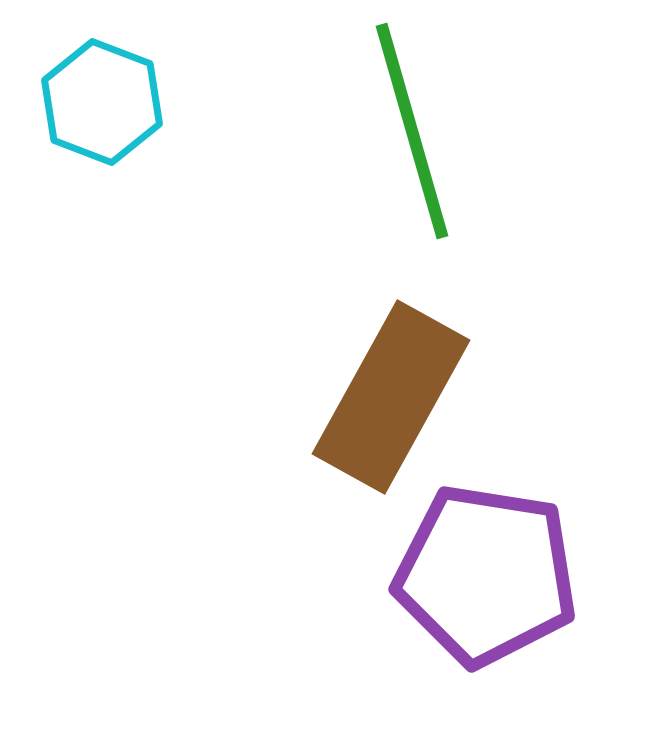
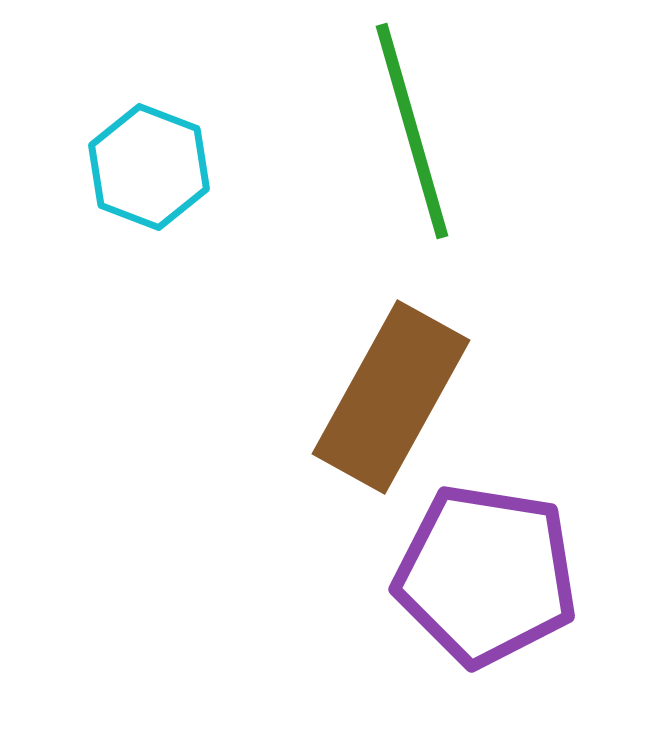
cyan hexagon: moved 47 px right, 65 px down
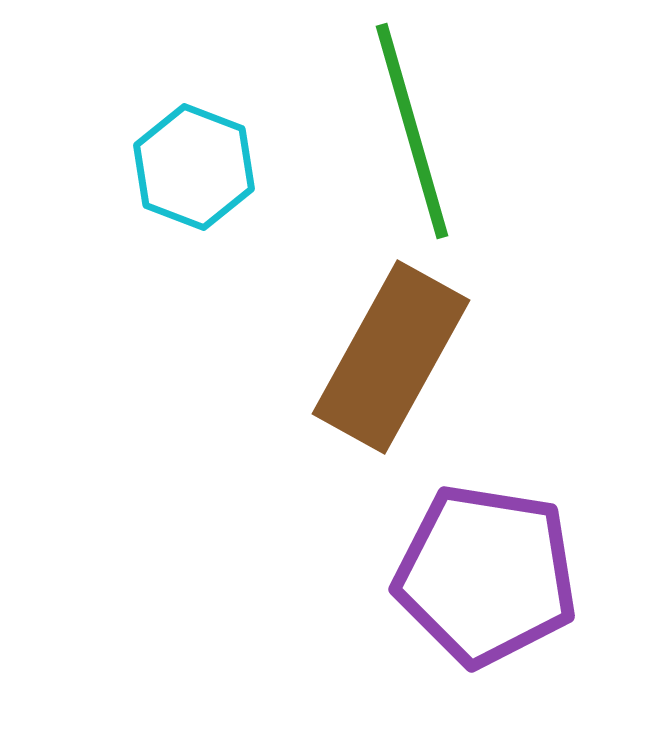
cyan hexagon: moved 45 px right
brown rectangle: moved 40 px up
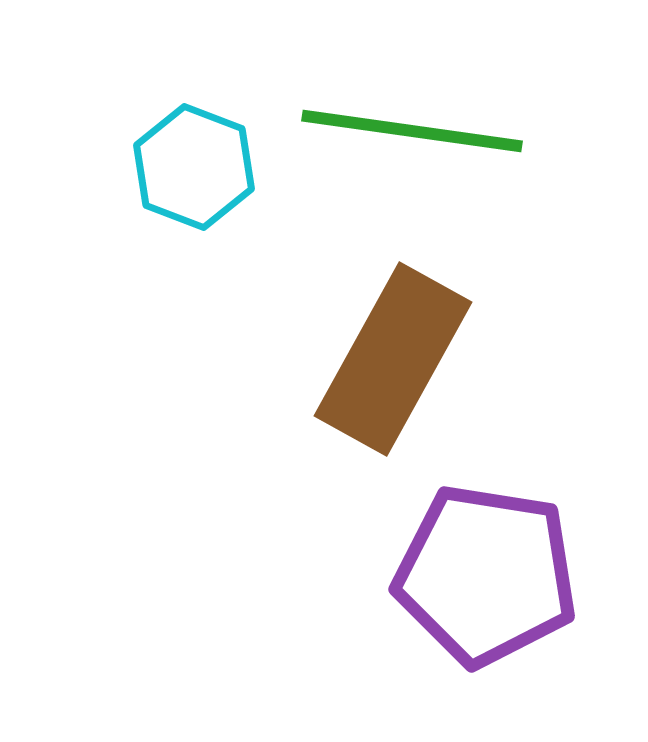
green line: rotated 66 degrees counterclockwise
brown rectangle: moved 2 px right, 2 px down
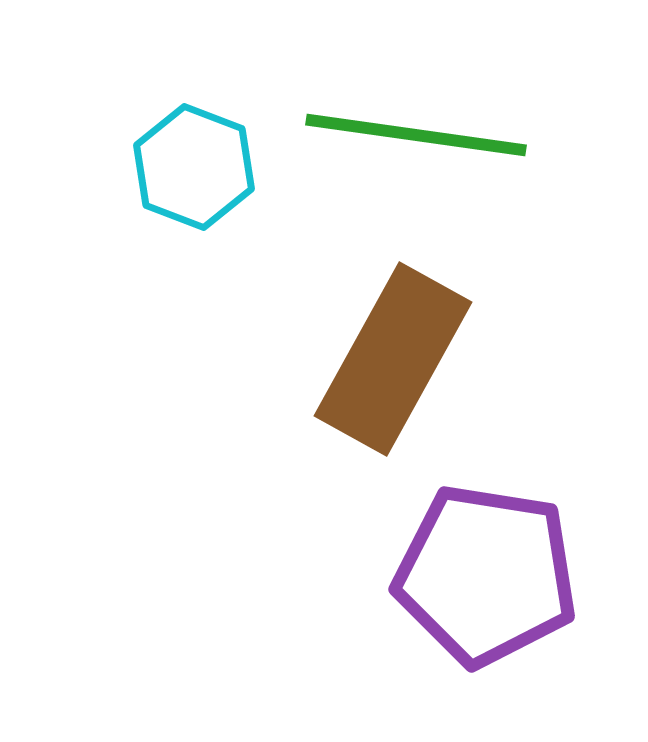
green line: moved 4 px right, 4 px down
